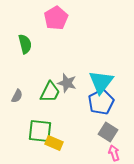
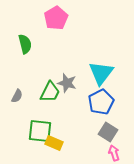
cyan triangle: moved 9 px up
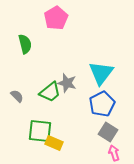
green trapezoid: rotated 25 degrees clockwise
gray semicircle: rotated 72 degrees counterclockwise
blue pentagon: moved 1 px right, 2 px down
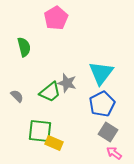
green semicircle: moved 1 px left, 3 px down
pink arrow: rotated 35 degrees counterclockwise
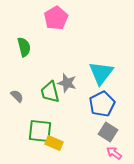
green trapezoid: rotated 115 degrees clockwise
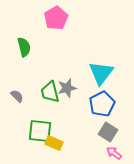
gray star: moved 5 px down; rotated 30 degrees counterclockwise
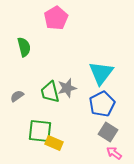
gray semicircle: rotated 80 degrees counterclockwise
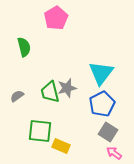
yellow rectangle: moved 7 px right, 3 px down
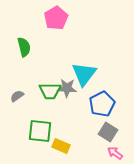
cyan triangle: moved 17 px left, 1 px down
gray star: rotated 18 degrees clockwise
green trapezoid: moved 1 px up; rotated 75 degrees counterclockwise
pink arrow: moved 1 px right
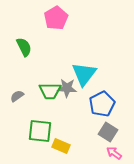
green semicircle: rotated 12 degrees counterclockwise
pink arrow: moved 1 px left
